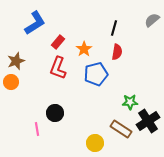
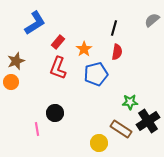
yellow circle: moved 4 px right
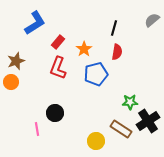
yellow circle: moved 3 px left, 2 px up
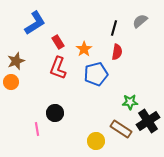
gray semicircle: moved 12 px left, 1 px down
red rectangle: rotated 72 degrees counterclockwise
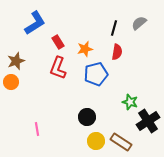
gray semicircle: moved 1 px left, 2 px down
orange star: moved 1 px right; rotated 21 degrees clockwise
green star: rotated 21 degrees clockwise
black circle: moved 32 px right, 4 px down
brown rectangle: moved 13 px down
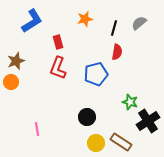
blue L-shape: moved 3 px left, 2 px up
red rectangle: rotated 16 degrees clockwise
orange star: moved 30 px up
yellow circle: moved 2 px down
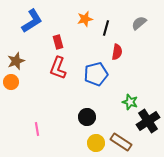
black line: moved 8 px left
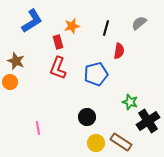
orange star: moved 13 px left, 7 px down
red semicircle: moved 2 px right, 1 px up
brown star: rotated 30 degrees counterclockwise
orange circle: moved 1 px left
pink line: moved 1 px right, 1 px up
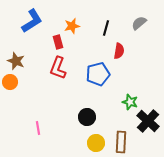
blue pentagon: moved 2 px right
black cross: rotated 15 degrees counterclockwise
brown rectangle: rotated 60 degrees clockwise
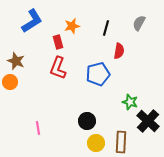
gray semicircle: rotated 21 degrees counterclockwise
black circle: moved 4 px down
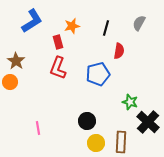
brown star: rotated 12 degrees clockwise
black cross: moved 1 px down
